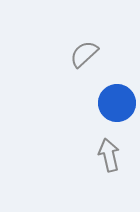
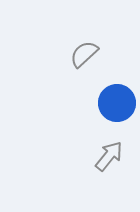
gray arrow: moved 1 px down; rotated 52 degrees clockwise
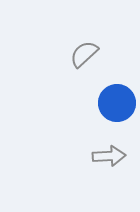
gray arrow: rotated 48 degrees clockwise
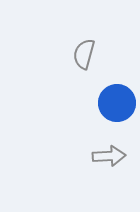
gray semicircle: rotated 32 degrees counterclockwise
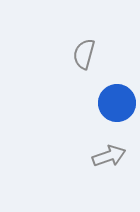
gray arrow: rotated 16 degrees counterclockwise
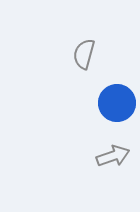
gray arrow: moved 4 px right
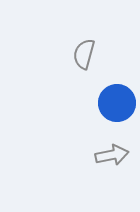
gray arrow: moved 1 px left, 1 px up; rotated 8 degrees clockwise
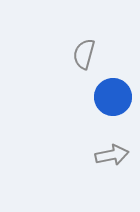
blue circle: moved 4 px left, 6 px up
